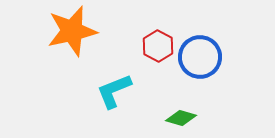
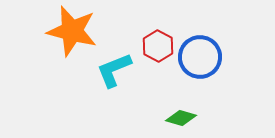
orange star: rotated 27 degrees clockwise
cyan L-shape: moved 21 px up
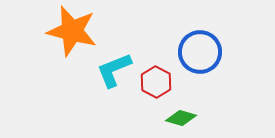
red hexagon: moved 2 px left, 36 px down
blue circle: moved 5 px up
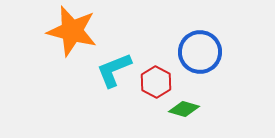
green diamond: moved 3 px right, 9 px up
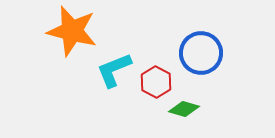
blue circle: moved 1 px right, 1 px down
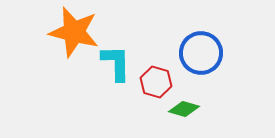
orange star: moved 2 px right, 1 px down
cyan L-shape: moved 2 px right, 7 px up; rotated 111 degrees clockwise
red hexagon: rotated 12 degrees counterclockwise
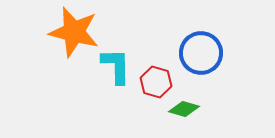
cyan L-shape: moved 3 px down
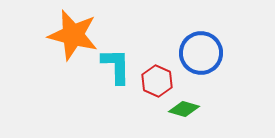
orange star: moved 1 px left, 3 px down
red hexagon: moved 1 px right, 1 px up; rotated 8 degrees clockwise
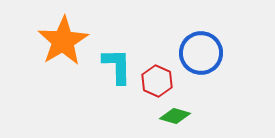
orange star: moved 10 px left, 6 px down; rotated 27 degrees clockwise
cyan L-shape: moved 1 px right
green diamond: moved 9 px left, 7 px down
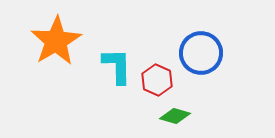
orange star: moved 7 px left
red hexagon: moved 1 px up
